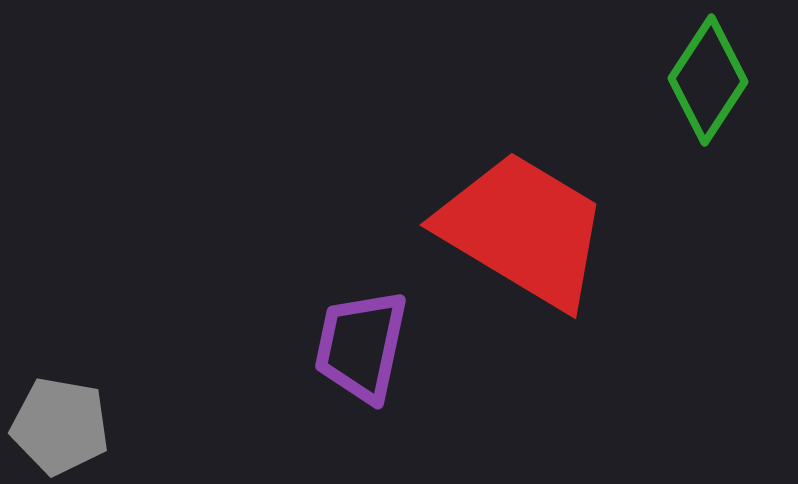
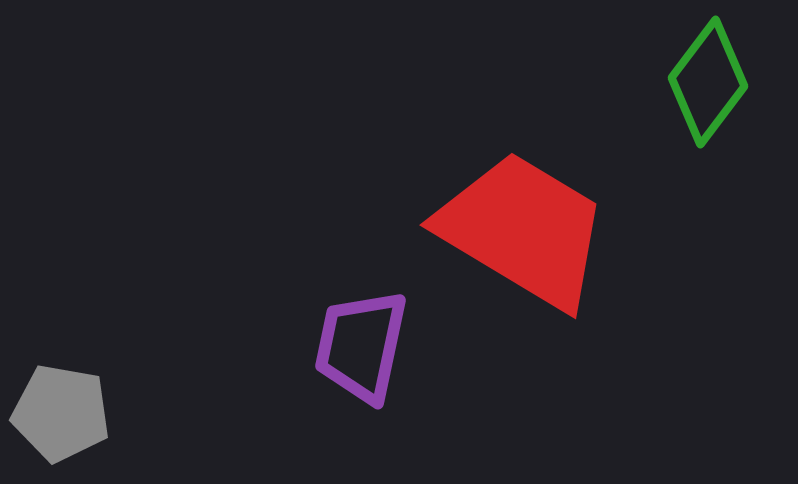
green diamond: moved 2 px down; rotated 4 degrees clockwise
gray pentagon: moved 1 px right, 13 px up
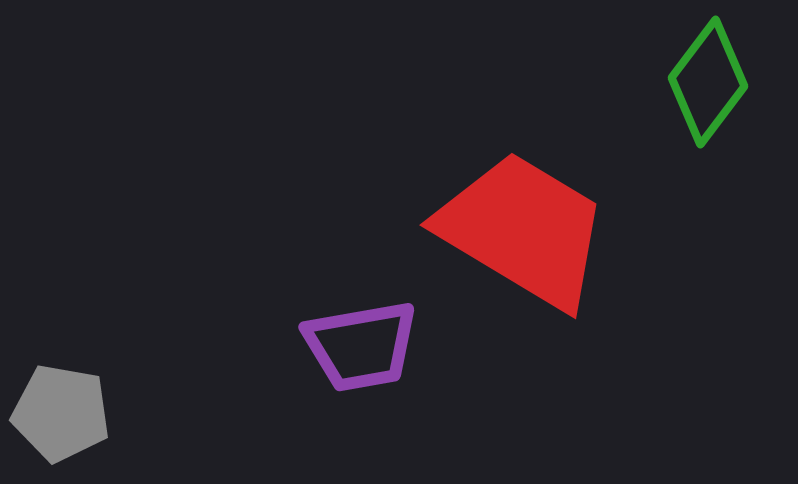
purple trapezoid: rotated 112 degrees counterclockwise
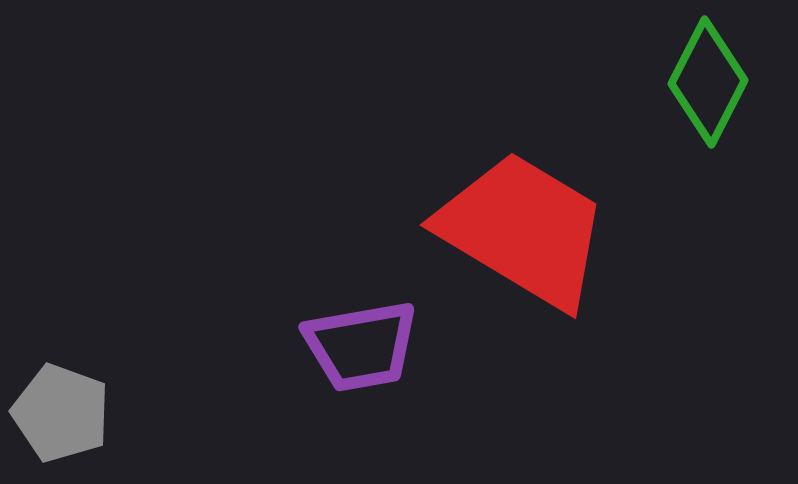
green diamond: rotated 10 degrees counterclockwise
gray pentagon: rotated 10 degrees clockwise
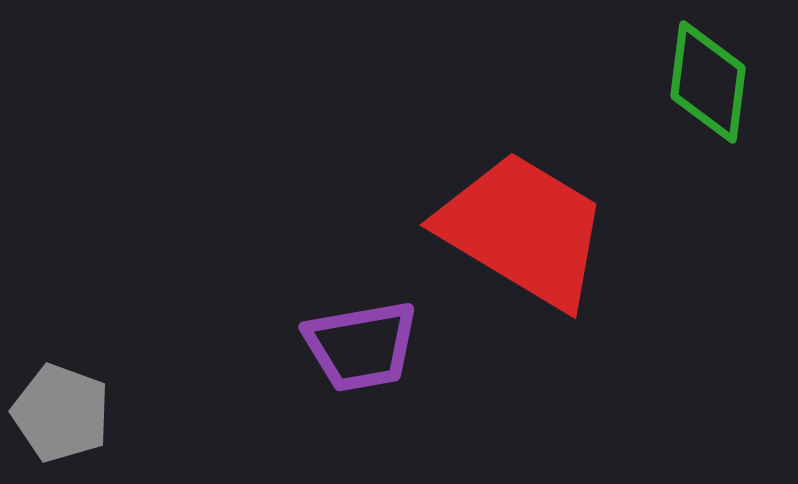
green diamond: rotated 20 degrees counterclockwise
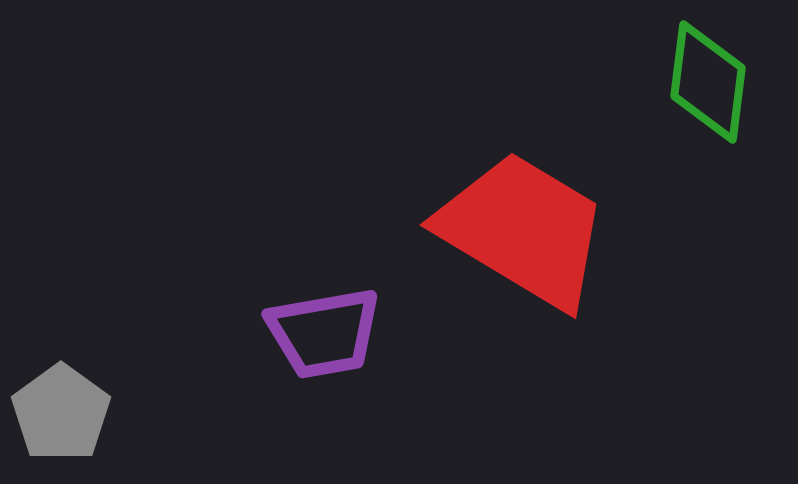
purple trapezoid: moved 37 px left, 13 px up
gray pentagon: rotated 16 degrees clockwise
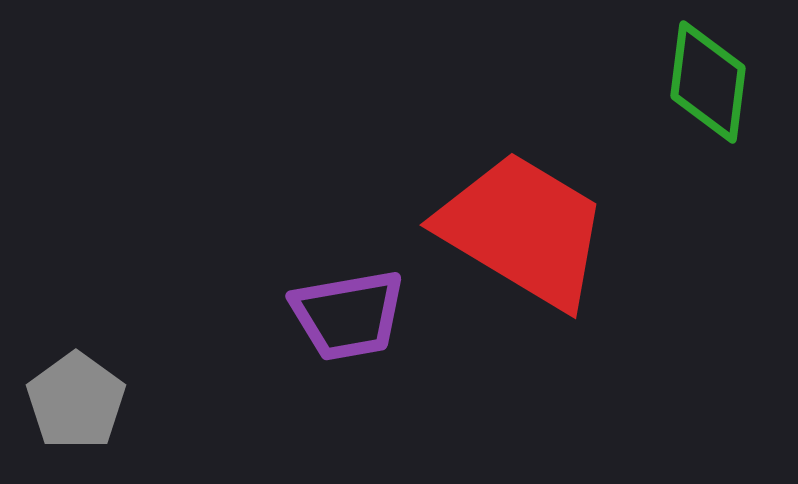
purple trapezoid: moved 24 px right, 18 px up
gray pentagon: moved 15 px right, 12 px up
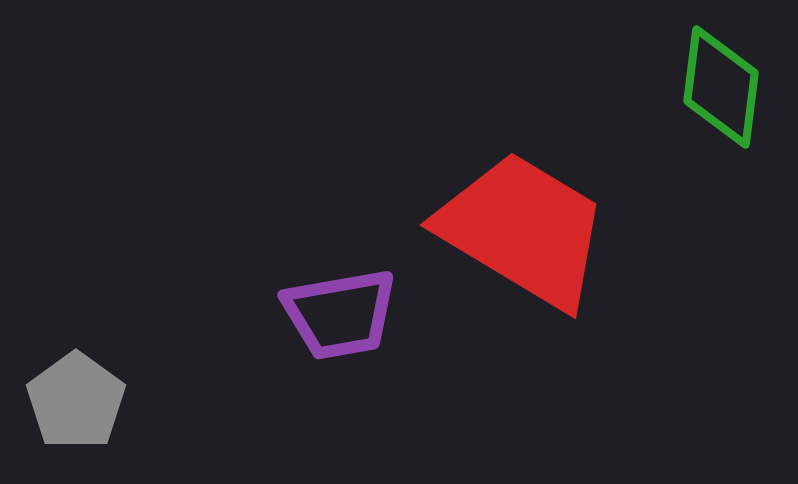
green diamond: moved 13 px right, 5 px down
purple trapezoid: moved 8 px left, 1 px up
